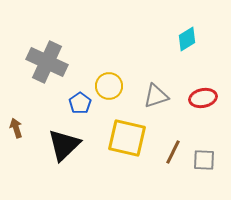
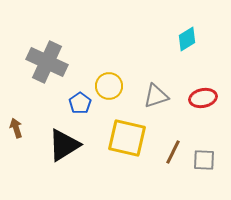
black triangle: rotated 12 degrees clockwise
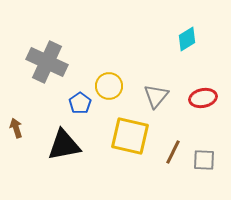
gray triangle: rotated 32 degrees counterclockwise
yellow square: moved 3 px right, 2 px up
black triangle: rotated 21 degrees clockwise
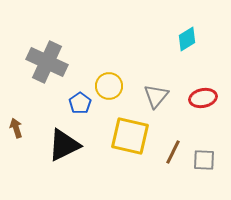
black triangle: rotated 15 degrees counterclockwise
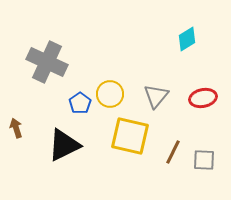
yellow circle: moved 1 px right, 8 px down
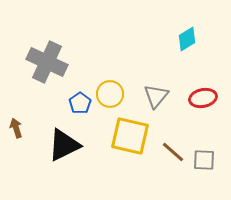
brown line: rotated 75 degrees counterclockwise
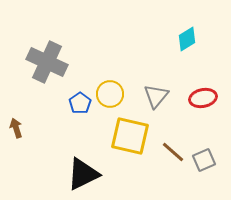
black triangle: moved 19 px right, 29 px down
gray square: rotated 25 degrees counterclockwise
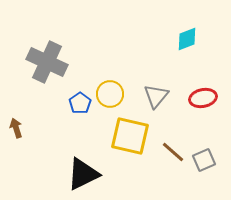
cyan diamond: rotated 10 degrees clockwise
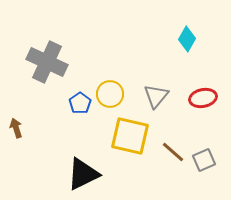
cyan diamond: rotated 40 degrees counterclockwise
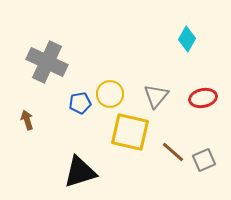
blue pentagon: rotated 25 degrees clockwise
brown arrow: moved 11 px right, 8 px up
yellow square: moved 4 px up
black triangle: moved 3 px left, 2 px up; rotated 9 degrees clockwise
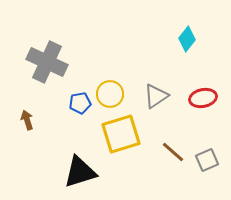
cyan diamond: rotated 10 degrees clockwise
gray triangle: rotated 16 degrees clockwise
yellow square: moved 9 px left, 2 px down; rotated 30 degrees counterclockwise
gray square: moved 3 px right
